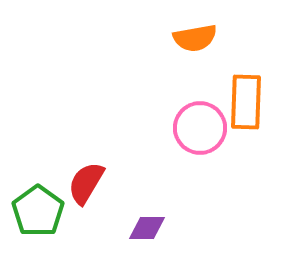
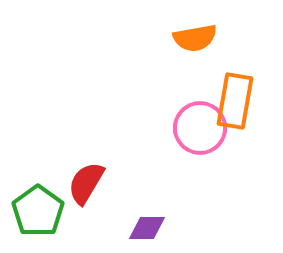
orange rectangle: moved 11 px left, 1 px up; rotated 8 degrees clockwise
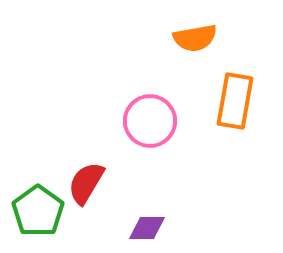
pink circle: moved 50 px left, 7 px up
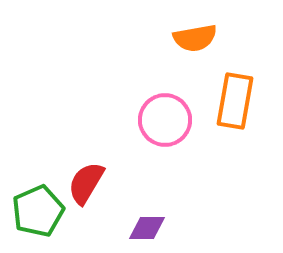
pink circle: moved 15 px right, 1 px up
green pentagon: rotated 12 degrees clockwise
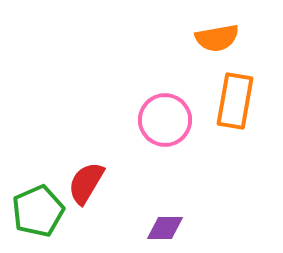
orange semicircle: moved 22 px right
purple diamond: moved 18 px right
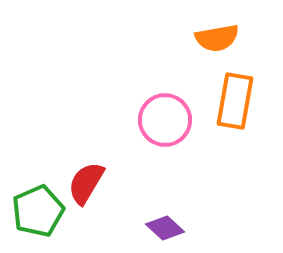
purple diamond: rotated 42 degrees clockwise
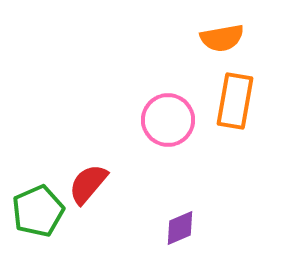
orange semicircle: moved 5 px right
pink circle: moved 3 px right
red semicircle: moved 2 px right, 1 px down; rotated 9 degrees clockwise
purple diamond: moved 15 px right; rotated 66 degrees counterclockwise
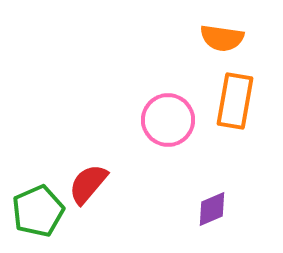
orange semicircle: rotated 18 degrees clockwise
purple diamond: moved 32 px right, 19 px up
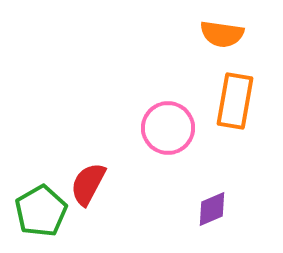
orange semicircle: moved 4 px up
pink circle: moved 8 px down
red semicircle: rotated 12 degrees counterclockwise
green pentagon: moved 3 px right; rotated 6 degrees counterclockwise
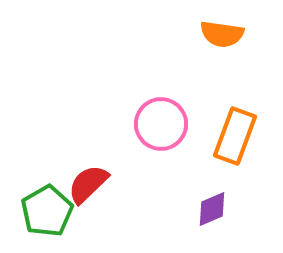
orange rectangle: moved 35 px down; rotated 10 degrees clockwise
pink circle: moved 7 px left, 4 px up
red semicircle: rotated 18 degrees clockwise
green pentagon: moved 6 px right
